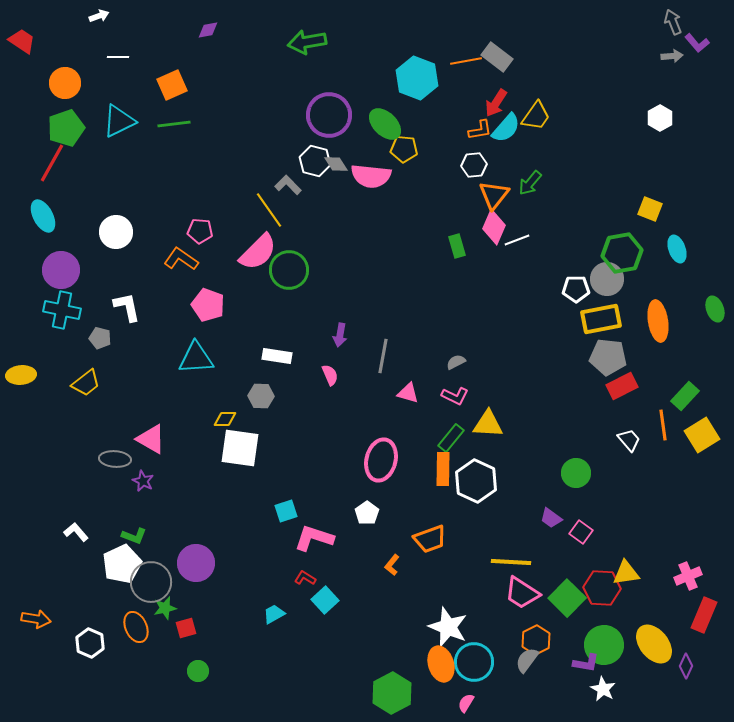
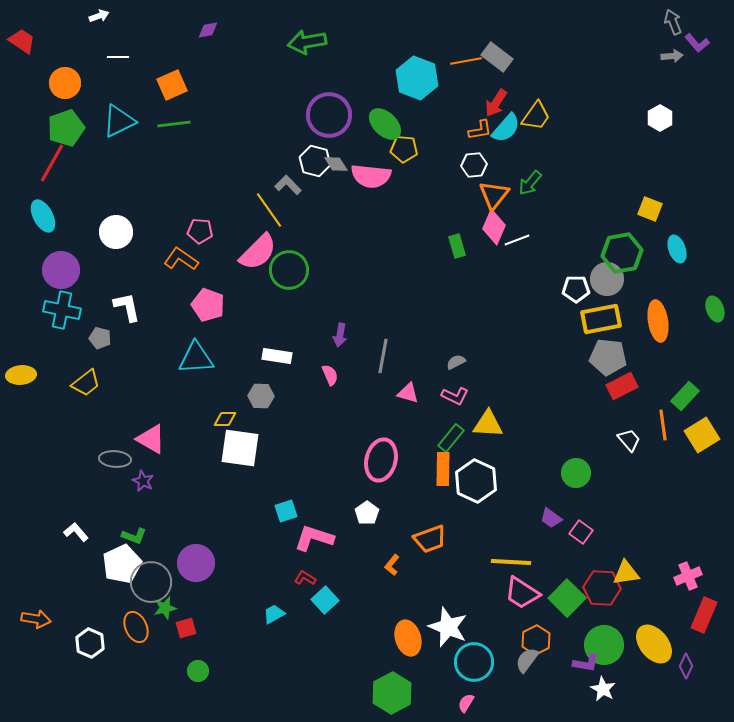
orange ellipse at (441, 664): moved 33 px left, 26 px up
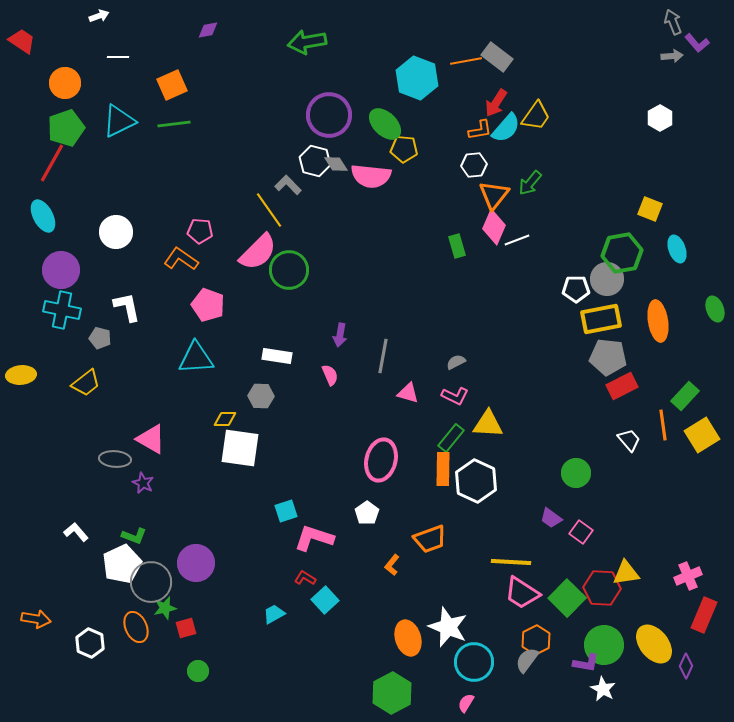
purple star at (143, 481): moved 2 px down
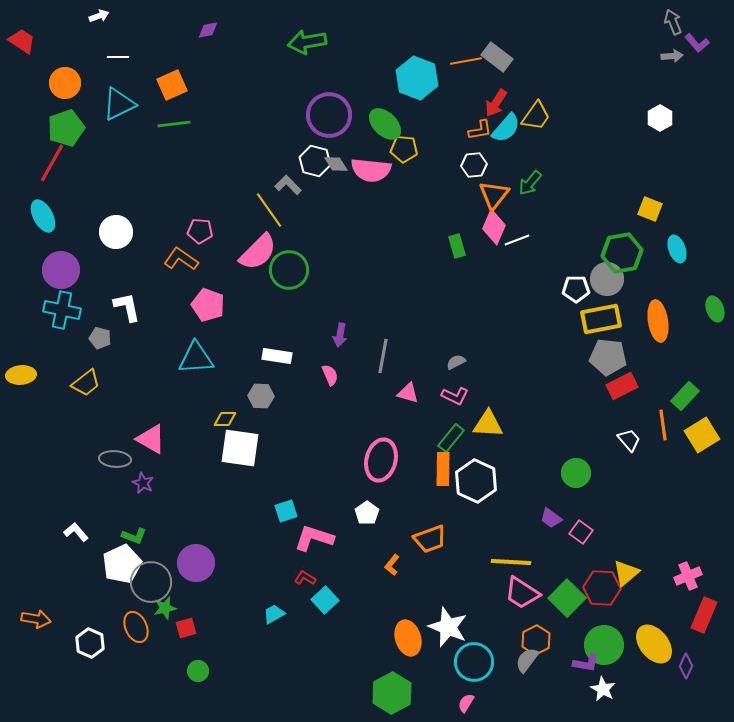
cyan triangle at (119, 121): moved 17 px up
pink semicircle at (371, 176): moved 6 px up
yellow triangle at (626, 573): rotated 32 degrees counterclockwise
